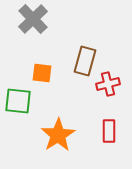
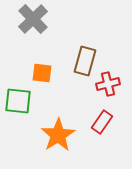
red rectangle: moved 7 px left, 9 px up; rotated 35 degrees clockwise
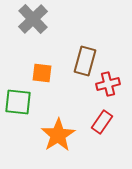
green square: moved 1 px down
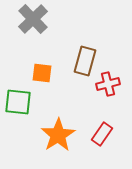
red rectangle: moved 12 px down
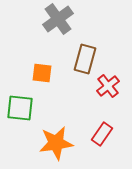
gray cross: moved 25 px right; rotated 8 degrees clockwise
brown rectangle: moved 2 px up
red cross: moved 2 px down; rotated 25 degrees counterclockwise
green square: moved 2 px right, 6 px down
orange star: moved 2 px left, 8 px down; rotated 24 degrees clockwise
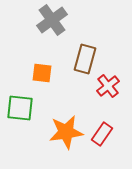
gray cross: moved 6 px left, 1 px down
orange star: moved 10 px right, 11 px up
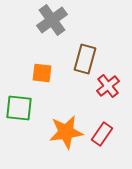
green square: moved 1 px left
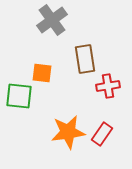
brown rectangle: rotated 24 degrees counterclockwise
red cross: rotated 30 degrees clockwise
green square: moved 12 px up
orange star: moved 2 px right
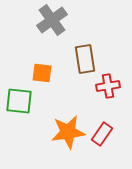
green square: moved 5 px down
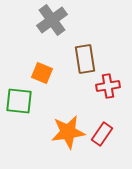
orange square: rotated 15 degrees clockwise
